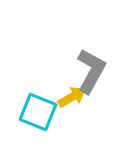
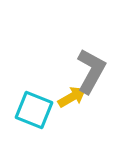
cyan square: moved 4 px left, 2 px up
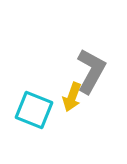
yellow arrow: rotated 140 degrees clockwise
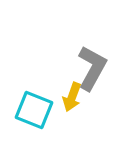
gray L-shape: moved 1 px right, 3 px up
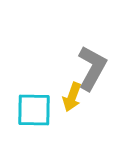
cyan square: rotated 21 degrees counterclockwise
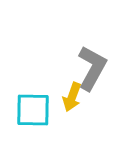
cyan square: moved 1 px left
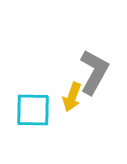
gray L-shape: moved 2 px right, 4 px down
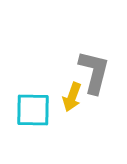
gray L-shape: rotated 15 degrees counterclockwise
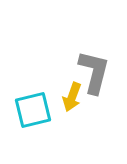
cyan square: rotated 15 degrees counterclockwise
